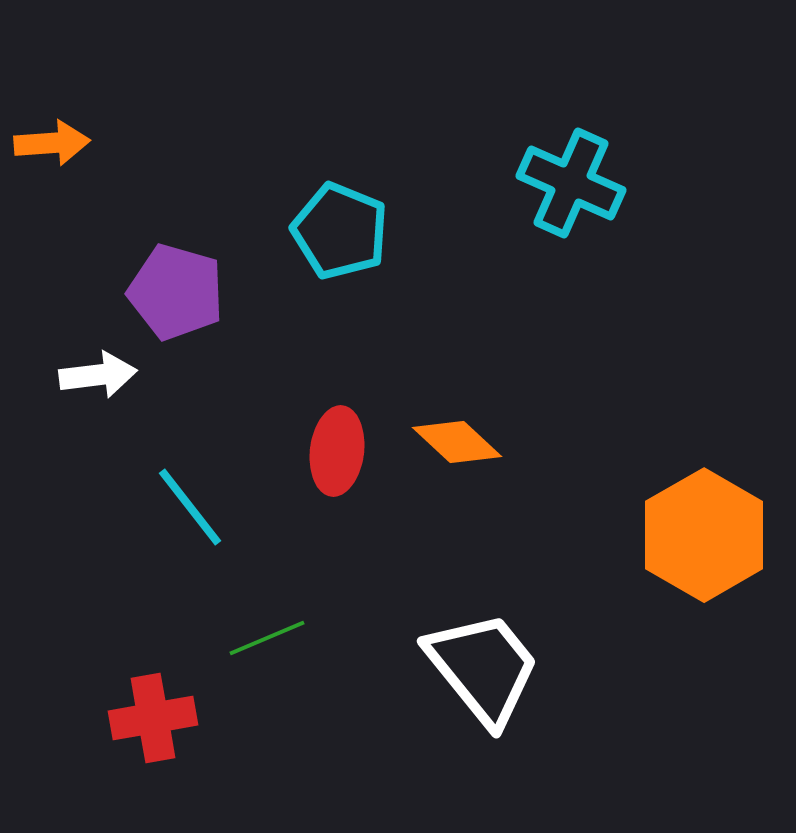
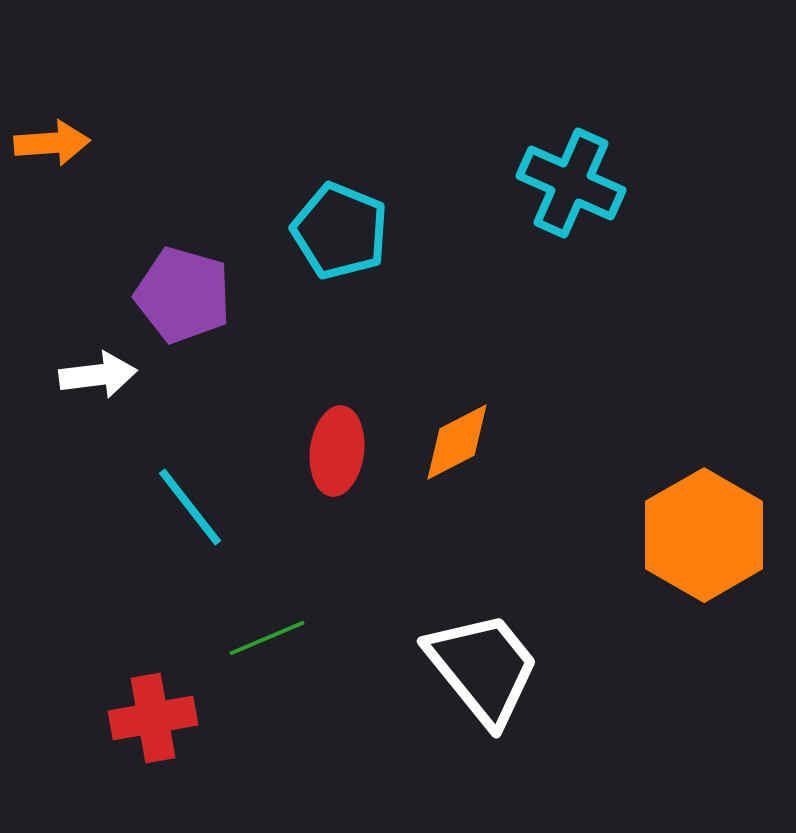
purple pentagon: moved 7 px right, 3 px down
orange diamond: rotated 70 degrees counterclockwise
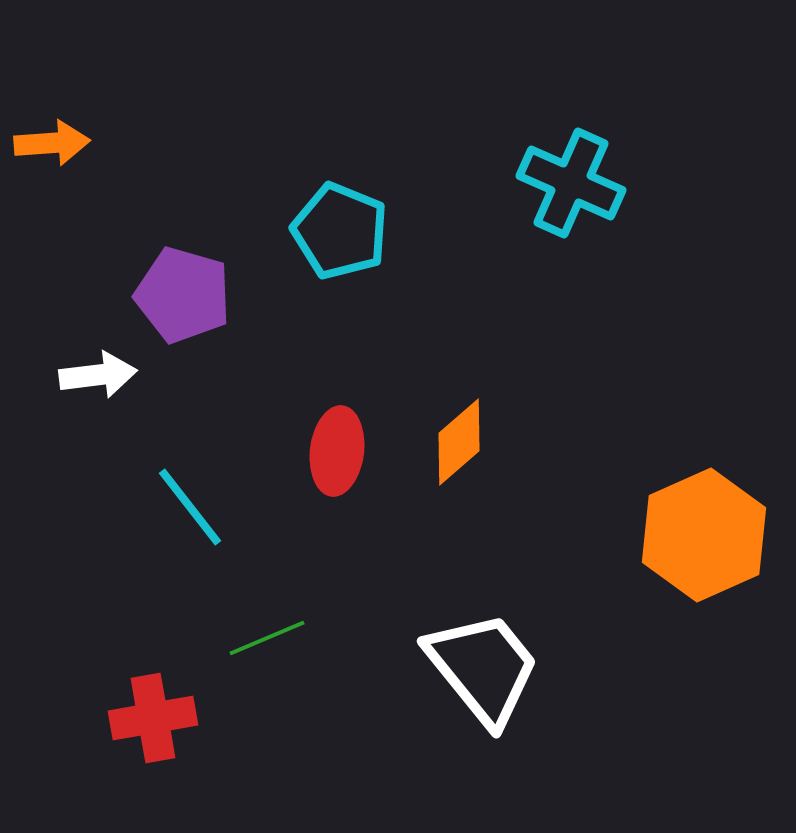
orange diamond: moved 2 px right; rotated 14 degrees counterclockwise
orange hexagon: rotated 6 degrees clockwise
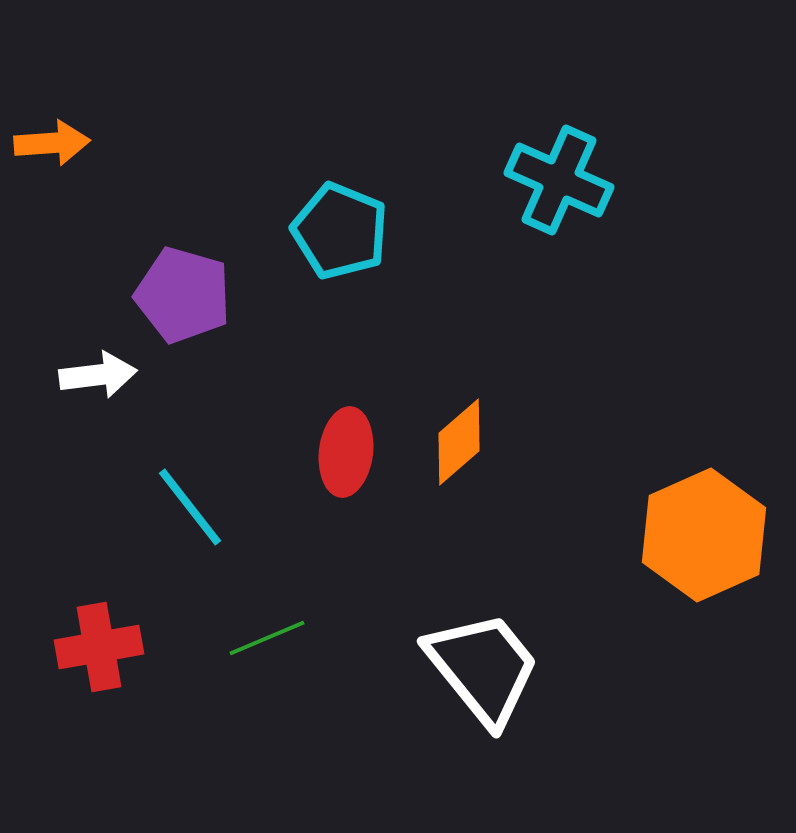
cyan cross: moved 12 px left, 3 px up
red ellipse: moved 9 px right, 1 px down
red cross: moved 54 px left, 71 px up
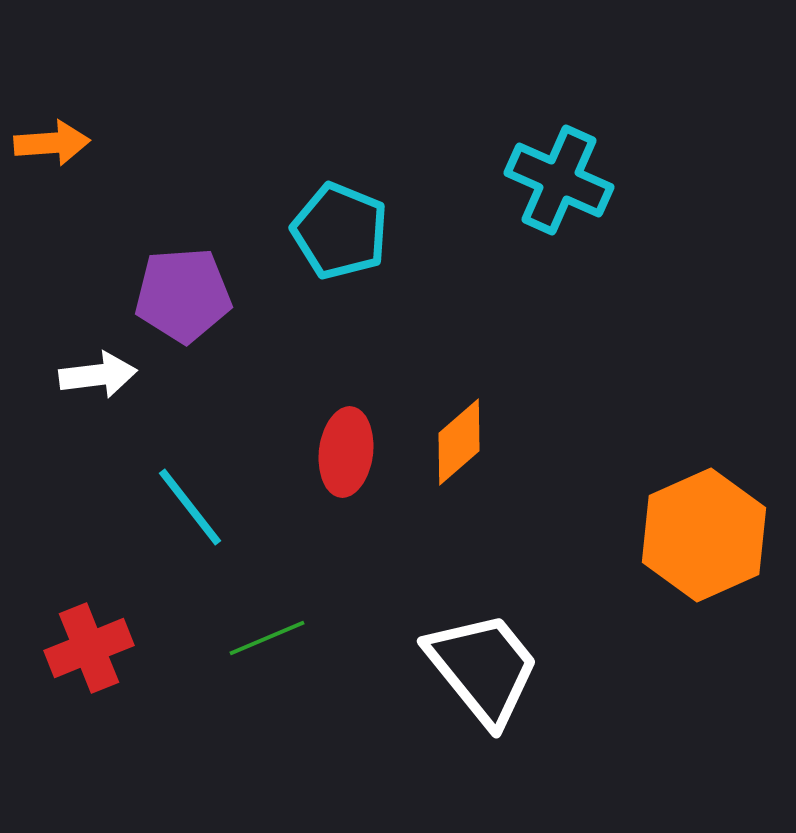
purple pentagon: rotated 20 degrees counterclockwise
red cross: moved 10 px left, 1 px down; rotated 12 degrees counterclockwise
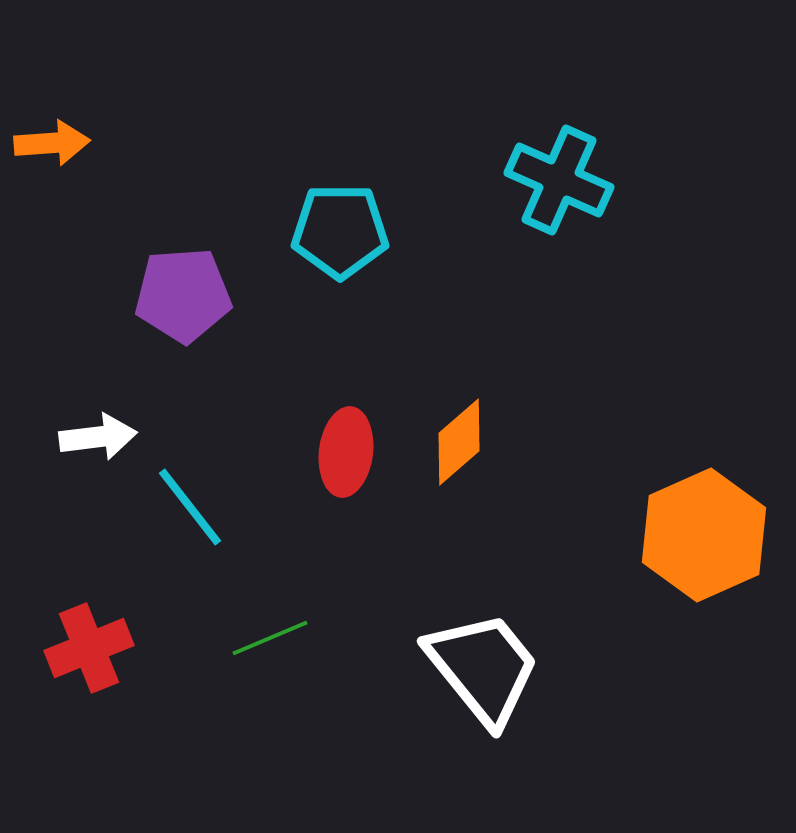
cyan pentagon: rotated 22 degrees counterclockwise
white arrow: moved 62 px down
green line: moved 3 px right
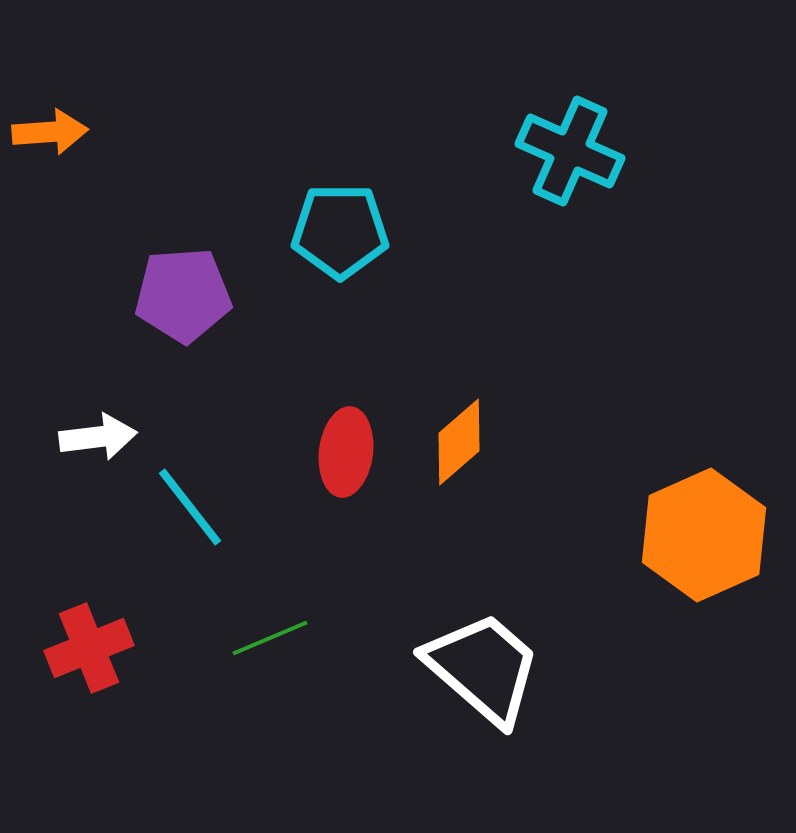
orange arrow: moved 2 px left, 11 px up
cyan cross: moved 11 px right, 29 px up
white trapezoid: rotated 10 degrees counterclockwise
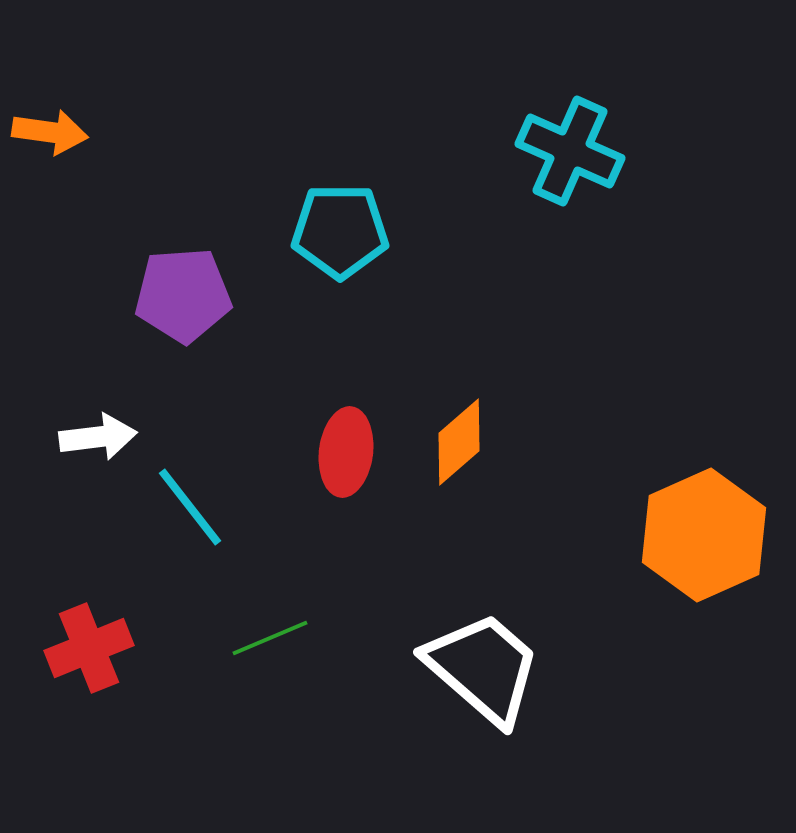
orange arrow: rotated 12 degrees clockwise
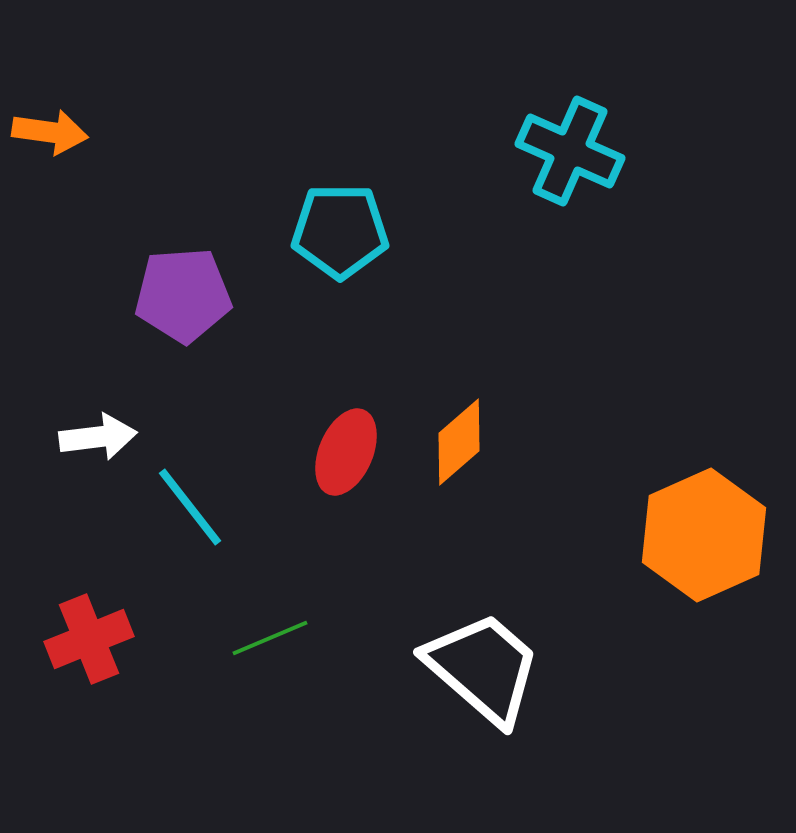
red ellipse: rotated 16 degrees clockwise
red cross: moved 9 px up
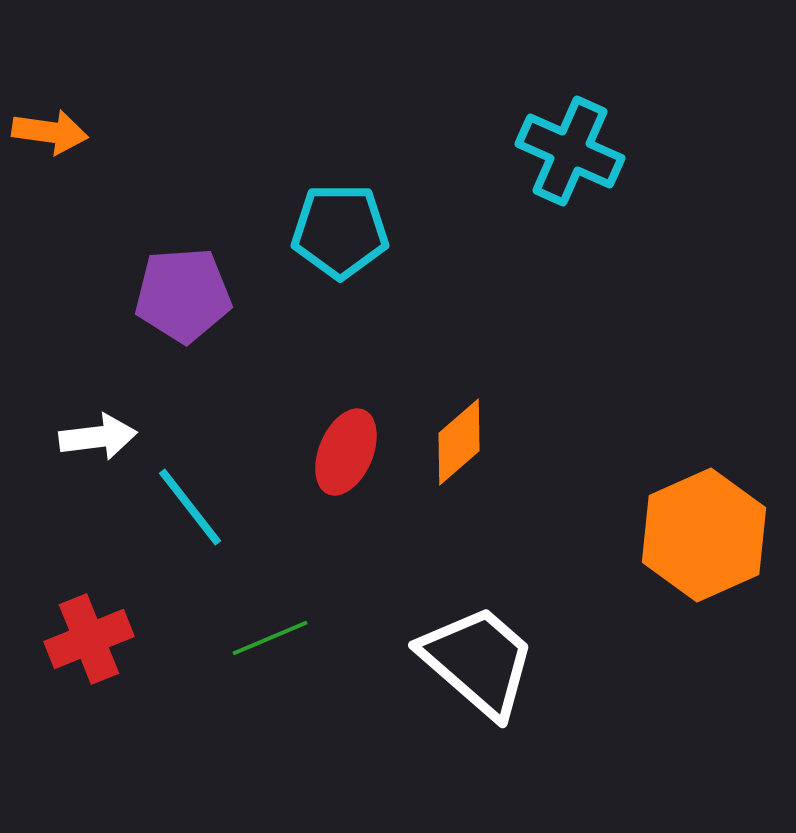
white trapezoid: moved 5 px left, 7 px up
